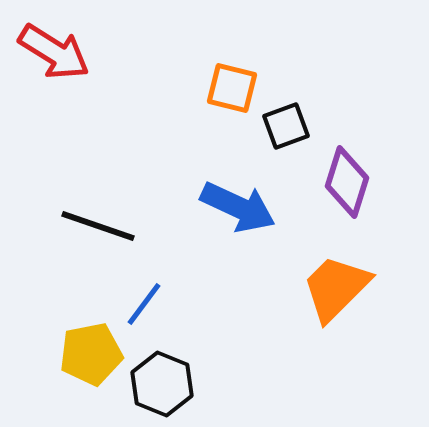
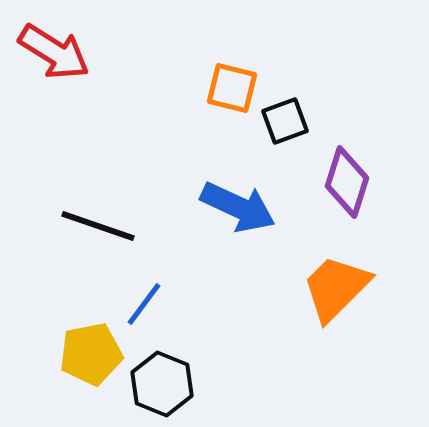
black square: moved 1 px left, 5 px up
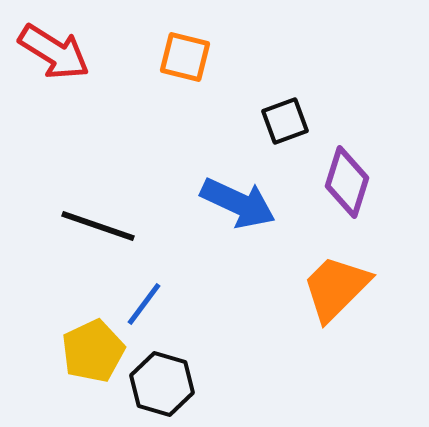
orange square: moved 47 px left, 31 px up
blue arrow: moved 4 px up
yellow pentagon: moved 2 px right, 3 px up; rotated 14 degrees counterclockwise
black hexagon: rotated 6 degrees counterclockwise
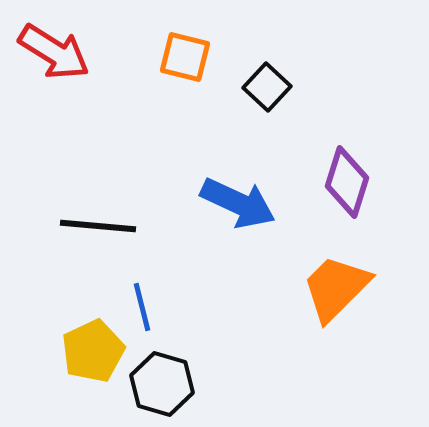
black square: moved 18 px left, 34 px up; rotated 27 degrees counterclockwise
black line: rotated 14 degrees counterclockwise
blue line: moved 2 px left, 3 px down; rotated 51 degrees counterclockwise
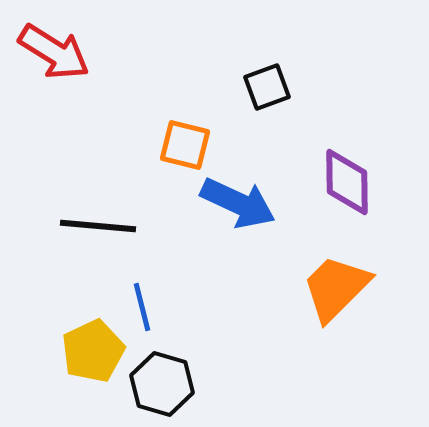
orange square: moved 88 px down
black square: rotated 27 degrees clockwise
purple diamond: rotated 18 degrees counterclockwise
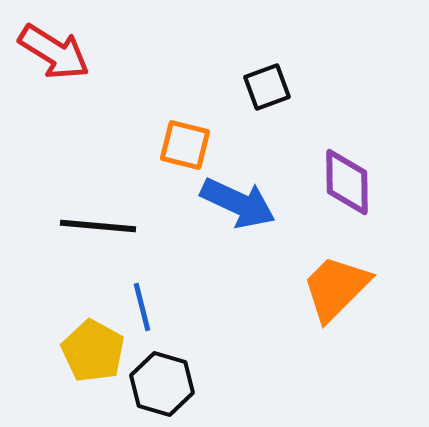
yellow pentagon: rotated 18 degrees counterclockwise
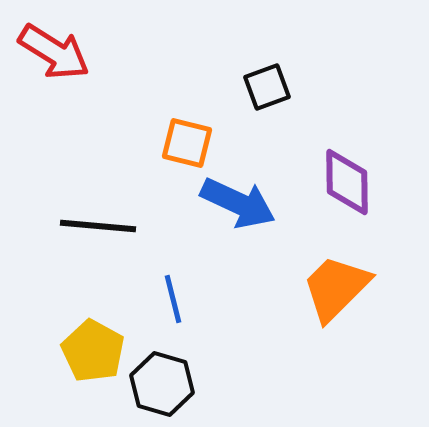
orange square: moved 2 px right, 2 px up
blue line: moved 31 px right, 8 px up
